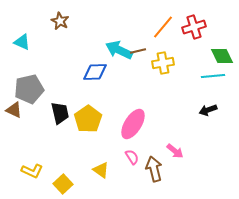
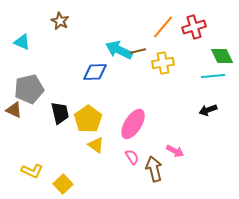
pink arrow: rotated 12 degrees counterclockwise
yellow triangle: moved 5 px left, 25 px up
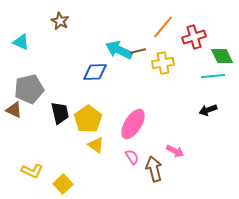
red cross: moved 10 px down
cyan triangle: moved 1 px left
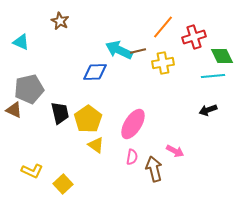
pink semicircle: rotated 42 degrees clockwise
